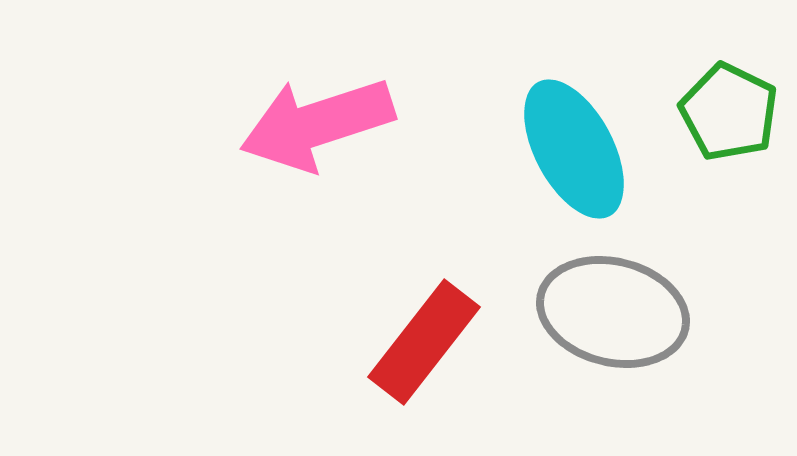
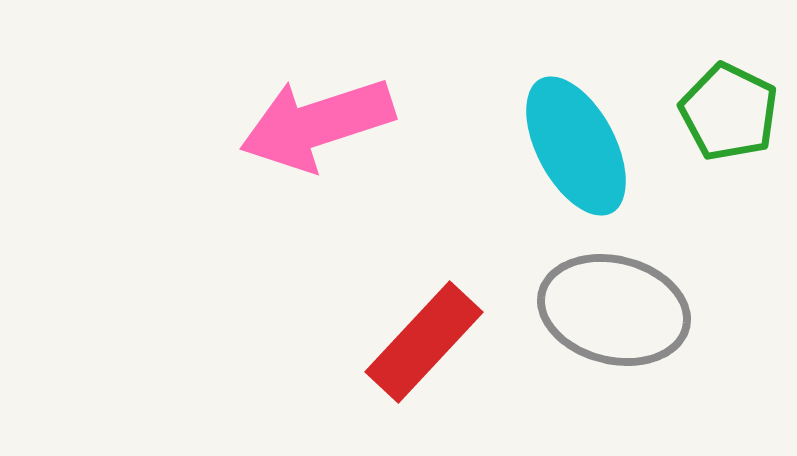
cyan ellipse: moved 2 px right, 3 px up
gray ellipse: moved 1 px right, 2 px up
red rectangle: rotated 5 degrees clockwise
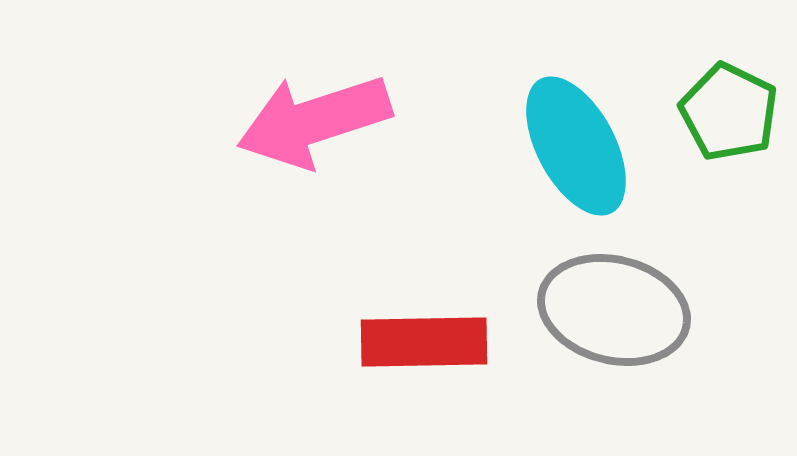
pink arrow: moved 3 px left, 3 px up
red rectangle: rotated 46 degrees clockwise
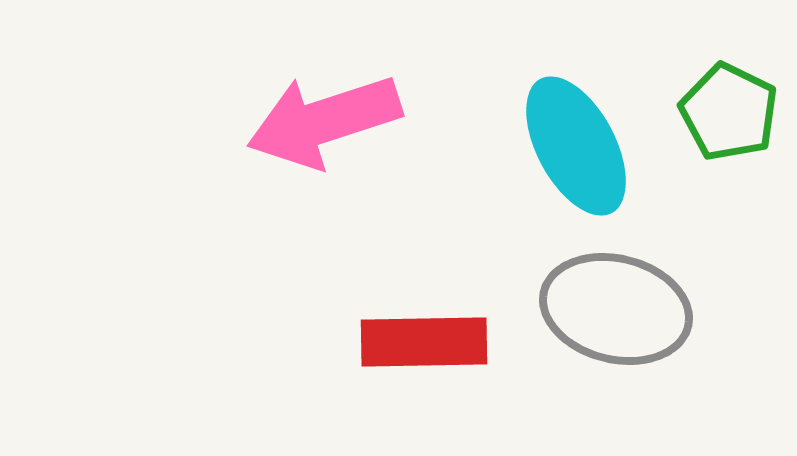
pink arrow: moved 10 px right
gray ellipse: moved 2 px right, 1 px up
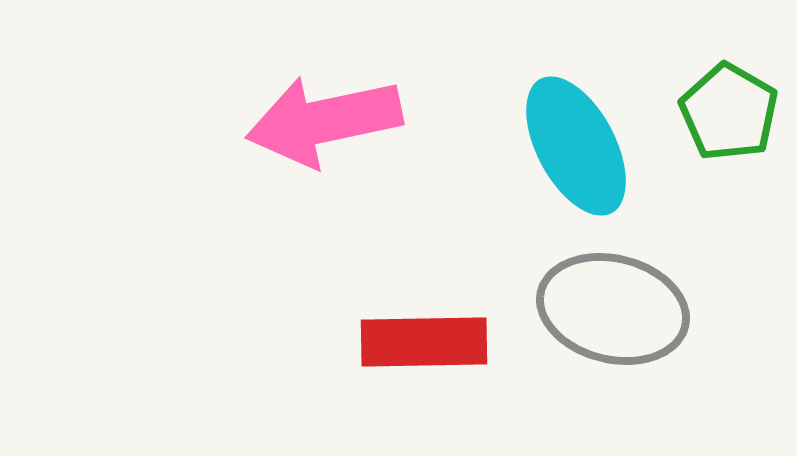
green pentagon: rotated 4 degrees clockwise
pink arrow: rotated 6 degrees clockwise
gray ellipse: moved 3 px left
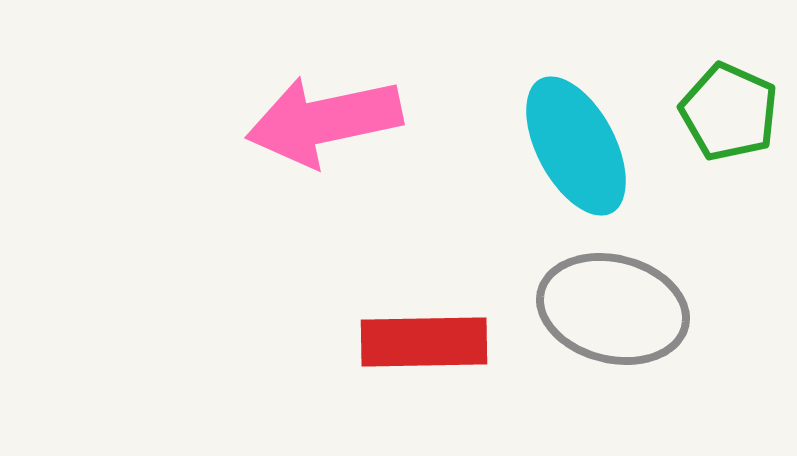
green pentagon: rotated 6 degrees counterclockwise
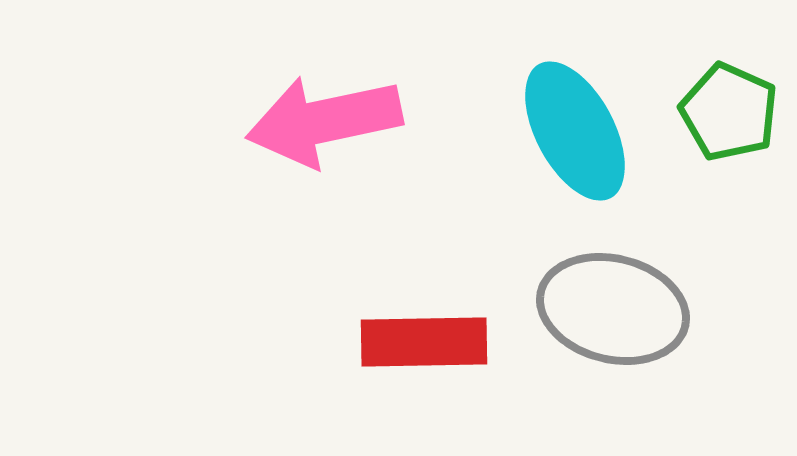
cyan ellipse: moved 1 px left, 15 px up
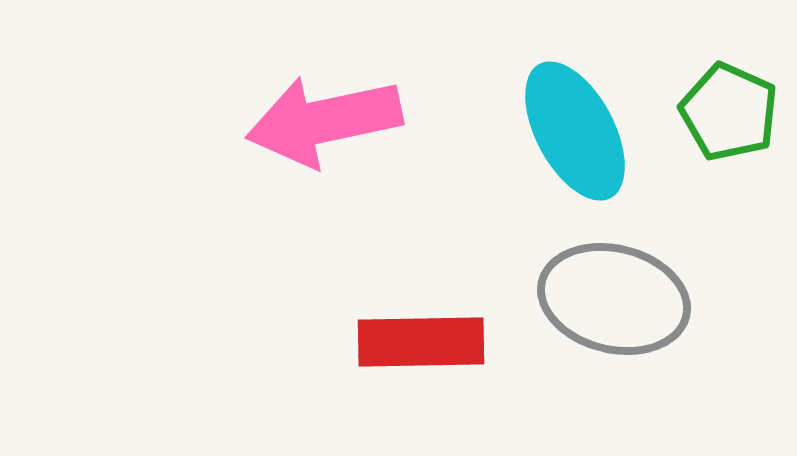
gray ellipse: moved 1 px right, 10 px up
red rectangle: moved 3 px left
